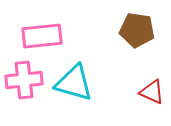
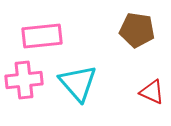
cyan triangle: moved 4 px right; rotated 33 degrees clockwise
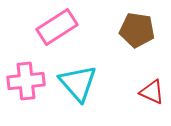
pink rectangle: moved 15 px right, 9 px up; rotated 27 degrees counterclockwise
pink cross: moved 2 px right, 1 px down
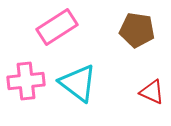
cyan triangle: rotated 12 degrees counterclockwise
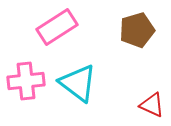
brown pentagon: rotated 24 degrees counterclockwise
red triangle: moved 13 px down
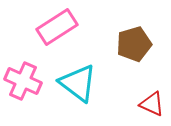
brown pentagon: moved 3 px left, 14 px down
pink cross: moved 3 px left; rotated 30 degrees clockwise
red triangle: moved 1 px up
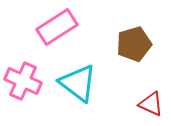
red triangle: moved 1 px left
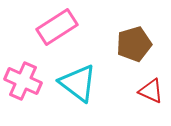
red triangle: moved 13 px up
